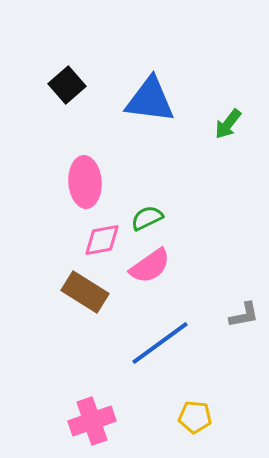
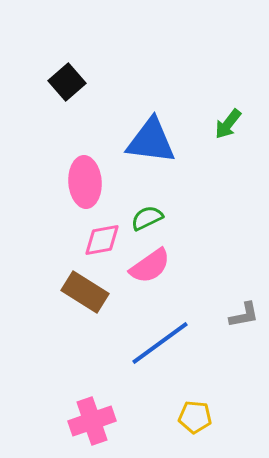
black square: moved 3 px up
blue triangle: moved 1 px right, 41 px down
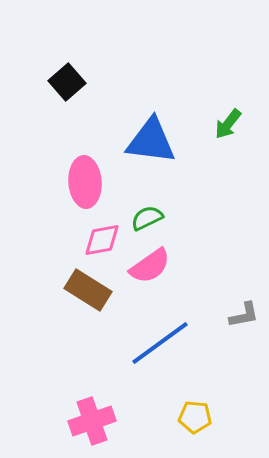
brown rectangle: moved 3 px right, 2 px up
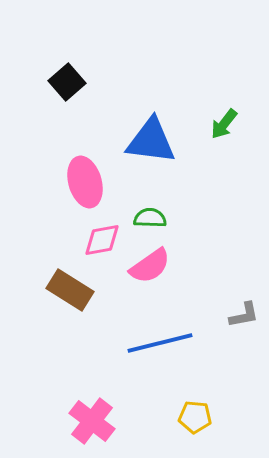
green arrow: moved 4 px left
pink ellipse: rotated 12 degrees counterclockwise
green semicircle: moved 3 px right; rotated 28 degrees clockwise
brown rectangle: moved 18 px left
blue line: rotated 22 degrees clockwise
pink cross: rotated 33 degrees counterclockwise
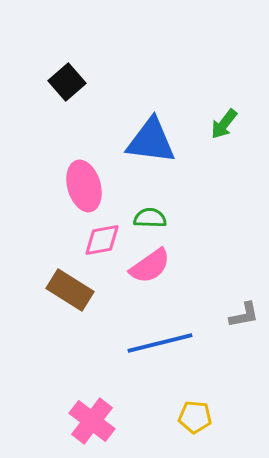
pink ellipse: moved 1 px left, 4 px down
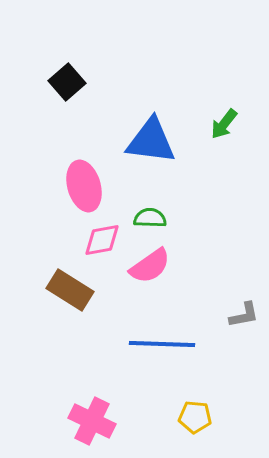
blue line: moved 2 px right, 1 px down; rotated 16 degrees clockwise
pink cross: rotated 12 degrees counterclockwise
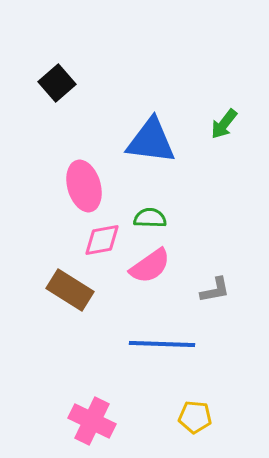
black square: moved 10 px left, 1 px down
gray L-shape: moved 29 px left, 25 px up
